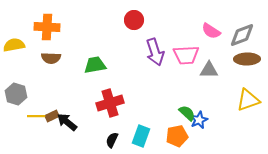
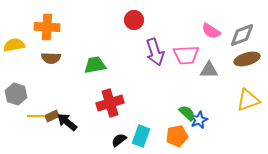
brown ellipse: rotated 15 degrees counterclockwise
black semicircle: moved 7 px right; rotated 28 degrees clockwise
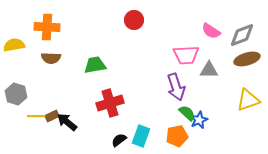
purple arrow: moved 21 px right, 35 px down
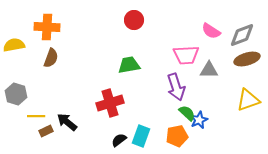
brown semicircle: rotated 72 degrees counterclockwise
green trapezoid: moved 34 px right
brown rectangle: moved 6 px left, 15 px down
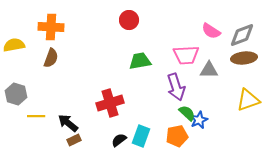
red circle: moved 5 px left
orange cross: moved 4 px right
brown ellipse: moved 3 px left, 1 px up; rotated 10 degrees clockwise
green trapezoid: moved 11 px right, 4 px up
black arrow: moved 1 px right, 1 px down
brown rectangle: moved 28 px right, 9 px down
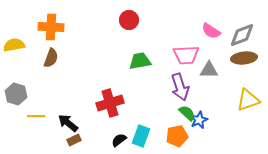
purple arrow: moved 4 px right
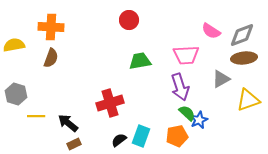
gray triangle: moved 12 px right, 9 px down; rotated 30 degrees counterclockwise
brown rectangle: moved 4 px down
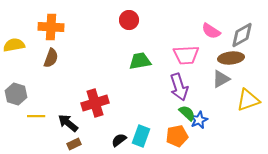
gray diamond: rotated 8 degrees counterclockwise
brown ellipse: moved 13 px left
purple arrow: moved 1 px left
red cross: moved 15 px left
